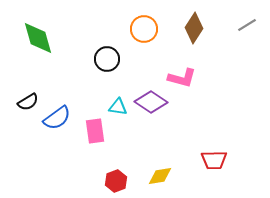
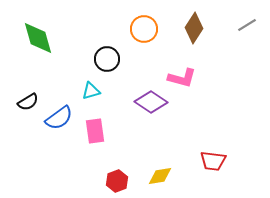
cyan triangle: moved 27 px left, 16 px up; rotated 24 degrees counterclockwise
blue semicircle: moved 2 px right
red trapezoid: moved 1 px left, 1 px down; rotated 8 degrees clockwise
red hexagon: moved 1 px right
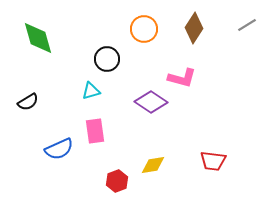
blue semicircle: moved 31 px down; rotated 12 degrees clockwise
yellow diamond: moved 7 px left, 11 px up
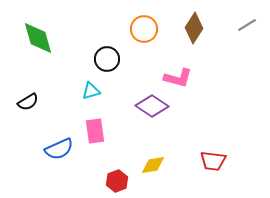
pink L-shape: moved 4 px left
purple diamond: moved 1 px right, 4 px down
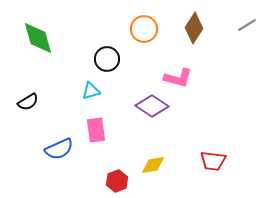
pink rectangle: moved 1 px right, 1 px up
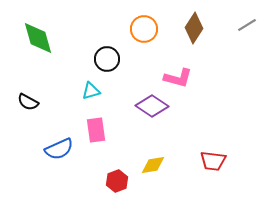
black semicircle: rotated 60 degrees clockwise
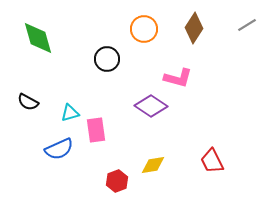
cyan triangle: moved 21 px left, 22 px down
purple diamond: moved 1 px left
red trapezoid: moved 1 px left; rotated 56 degrees clockwise
